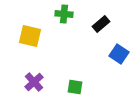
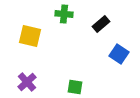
purple cross: moved 7 px left
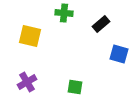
green cross: moved 1 px up
blue square: rotated 18 degrees counterclockwise
purple cross: rotated 12 degrees clockwise
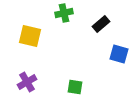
green cross: rotated 18 degrees counterclockwise
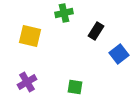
black rectangle: moved 5 px left, 7 px down; rotated 18 degrees counterclockwise
blue square: rotated 36 degrees clockwise
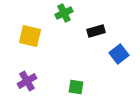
green cross: rotated 12 degrees counterclockwise
black rectangle: rotated 42 degrees clockwise
purple cross: moved 1 px up
green square: moved 1 px right
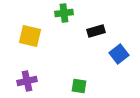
green cross: rotated 18 degrees clockwise
purple cross: rotated 18 degrees clockwise
green square: moved 3 px right, 1 px up
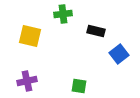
green cross: moved 1 px left, 1 px down
black rectangle: rotated 30 degrees clockwise
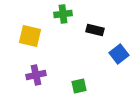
black rectangle: moved 1 px left, 1 px up
purple cross: moved 9 px right, 6 px up
green square: rotated 21 degrees counterclockwise
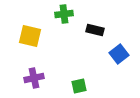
green cross: moved 1 px right
purple cross: moved 2 px left, 3 px down
